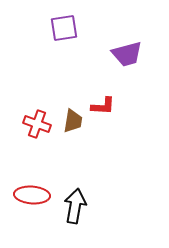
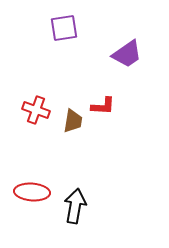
purple trapezoid: rotated 20 degrees counterclockwise
red cross: moved 1 px left, 14 px up
red ellipse: moved 3 px up
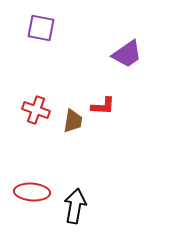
purple square: moved 23 px left; rotated 20 degrees clockwise
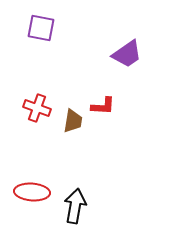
red cross: moved 1 px right, 2 px up
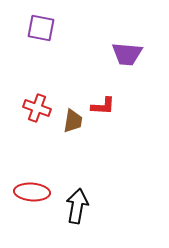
purple trapezoid: rotated 40 degrees clockwise
black arrow: moved 2 px right
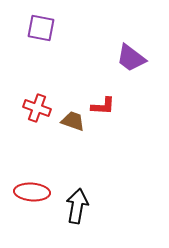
purple trapezoid: moved 4 px right, 4 px down; rotated 32 degrees clockwise
brown trapezoid: rotated 80 degrees counterclockwise
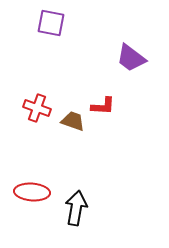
purple square: moved 10 px right, 5 px up
black arrow: moved 1 px left, 2 px down
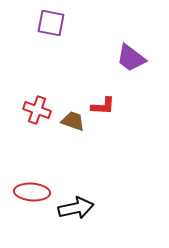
red cross: moved 2 px down
black arrow: rotated 68 degrees clockwise
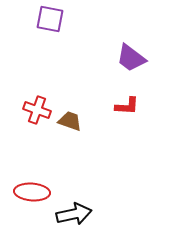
purple square: moved 1 px left, 4 px up
red L-shape: moved 24 px right
brown trapezoid: moved 3 px left
black arrow: moved 2 px left, 6 px down
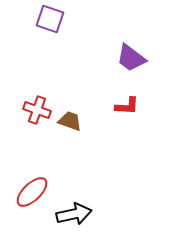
purple square: rotated 8 degrees clockwise
red ellipse: rotated 48 degrees counterclockwise
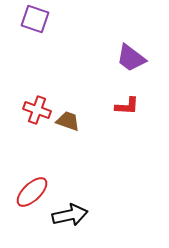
purple square: moved 15 px left
brown trapezoid: moved 2 px left
black arrow: moved 4 px left, 1 px down
